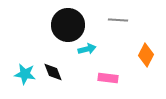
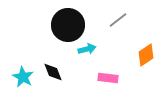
gray line: rotated 42 degrees counterclockwise
orange diamond: rotated 30 degrees clockwise
cyan star: moved 2 px left, 3 px down; rotated 20 degrees clockwise
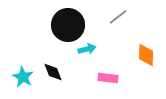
gray line: moved 3 px up
orange diamond: rotated 55 degrees counterclockwise
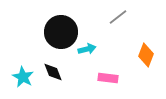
black circle: moved 7 px left, 7 px down
orange diamond: rotated 20 degrees clockwise
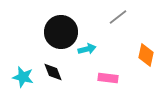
orange diamond: rotated 10 degrees counterclockwise
cyan star: rotated 15 degrees counterclockwise
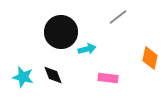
orange diamond: moved 4 px right, 3 px down
black diamond: moved 3 px down
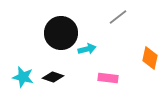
black circle: moved 1 px down
black diamond: moved 2 px down; rotated 50 degrees counterclockwise
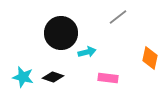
cyan arrow: moved 3 px down
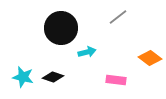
black circle: moved 5 px up
orange diamond: rotated 65 degrees counterclockwise
pink rectangle: moved 8 px right, 2 px down
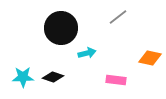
cyan arrow: moved 1 px down
orange diamond: rotated 25 degrees counterclockwise
cyan star: rotated 15 degrees counterclockwise
